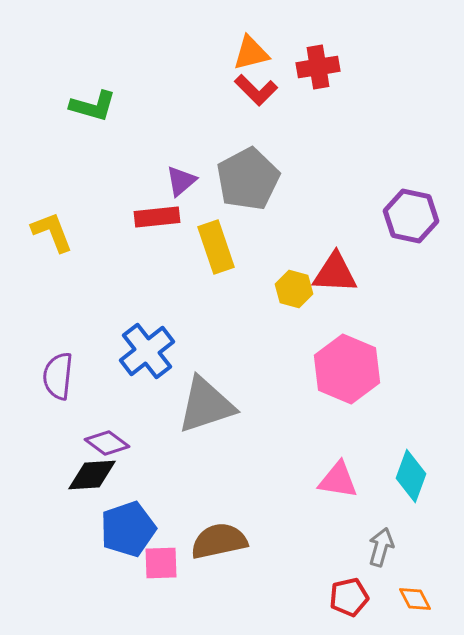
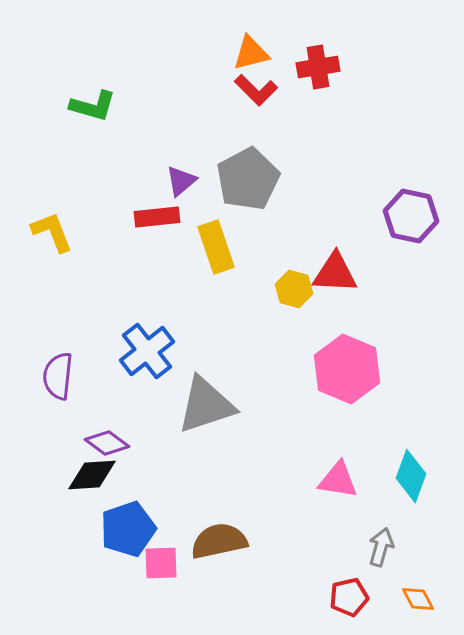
orange diamond: moved 3 px right
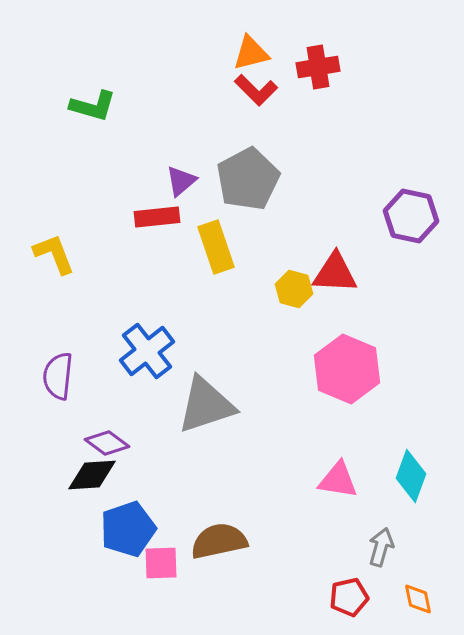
yellow L-shape: moved 2 px right, 22 px down
orange diamond: rotated 16 degrees clockwise
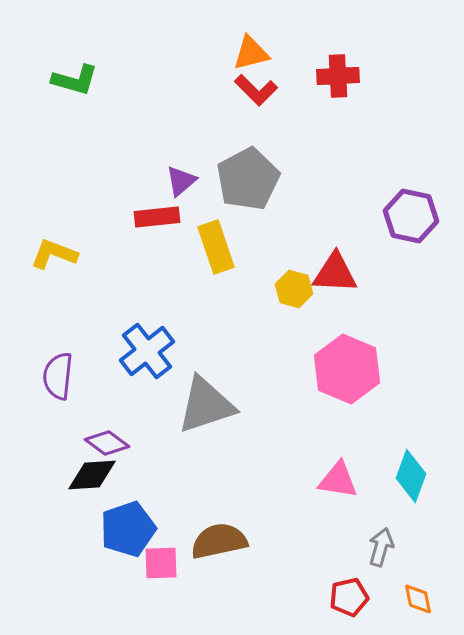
red cross: moved 20 px right, 9 px down; rotated 6 degrees clockwise
green L-shape: moved 18 px left, 26 px up
yellow L-shape: rotated 48 degrees counterclockwise
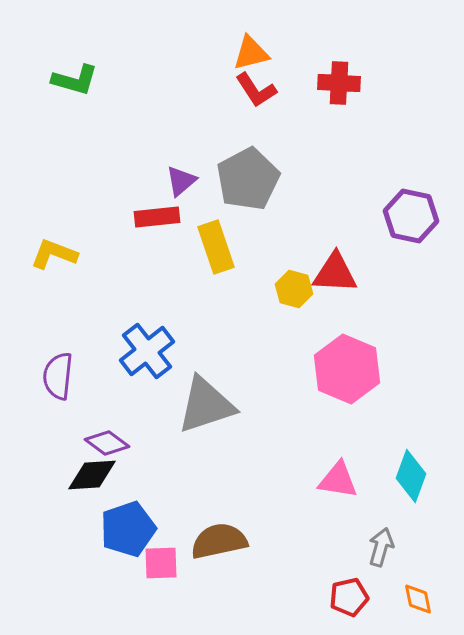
red cross: moved 1 px right, 7 px down; rotated 6 degrees clockwise
red L-shape: rotated 12 degrees clockwise
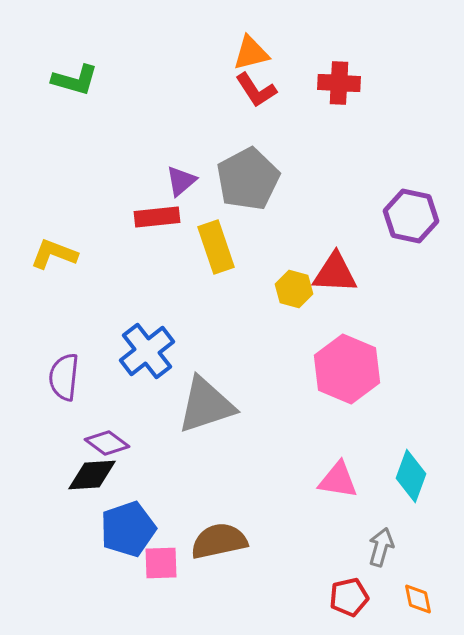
purple semicircle: moved 6 px right, 1 px down
